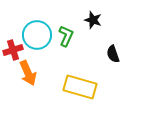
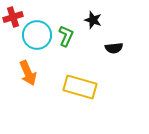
red cross: moved 33 px up
black semicircle: moved 1 px right, 6 px up; rotated 78 degrees counterclockwise
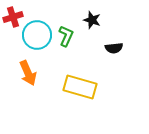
black star: moved 1 px left
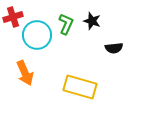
black star: moved 1 px down
green L-shape: moved 12 px up
orange arrow: moved 3 px left
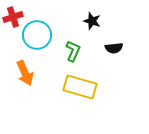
green L-shape: moved 7 px right, 27 px down
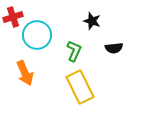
green L-shape: moved 1 px right
yellow rectangle: rotated 48 degrees clockwise
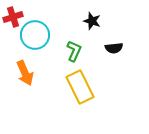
cyan circle: moved 2 px left
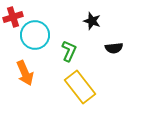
green L-shape: moved 5 px left
yellow rectangle: rotated 12 degrees counterclockwise
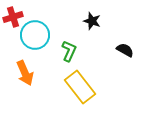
black semicircle: moved 11 px right, 2 px down; rotated 144 degrees counterclockwise
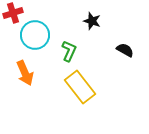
red cross: moved 4 px up
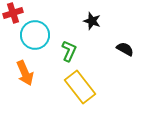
black semicircle: moved 1 px up
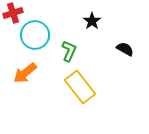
black star: rotated 18 degrees clockwise
orange arrow: rotated 75 degrees clockwise
